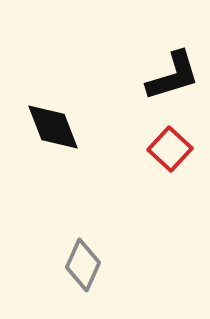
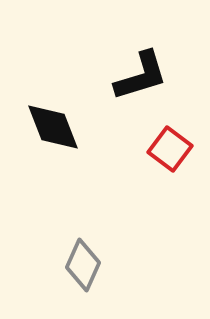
black L-shape: moved 32 px left
red square: rotated 6 degrees counterclockwise
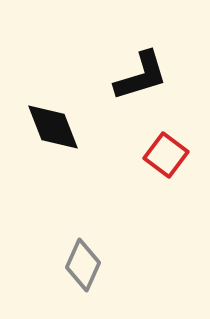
red square: moved 4 px left, 6 px down
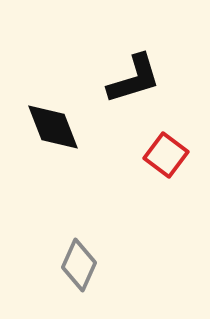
black L-shape: moved 7 px left, 3 px down
gray diamond: moved 4 px left
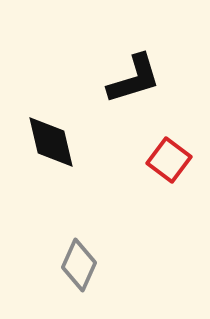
black diamond: moved 2 px left, 15 px down; rotated 8 degrees clockwise
red square: moved 3 px right, 5 px down
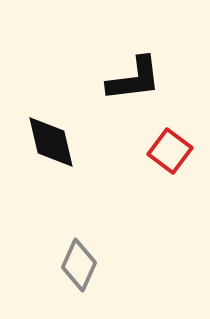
black L-shape: rotated 10 degrees clockwise
red square: moved 1 px right, 9 px up
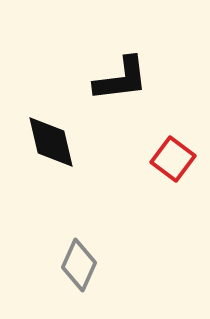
black L-shape: moved 13 px left
red square: moved 3 px right, 8 px down
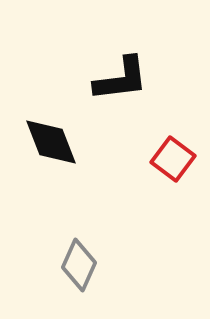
black diamond: rotated 8 degrees counterclockwise
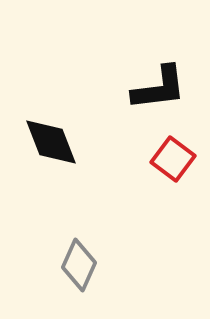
black L-shape: moved 38 px right, 9 px down
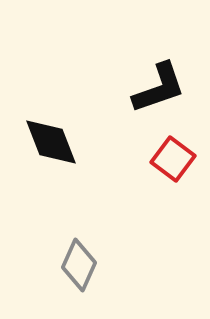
black L-shape: rotated 12 degrees counterclockwise
